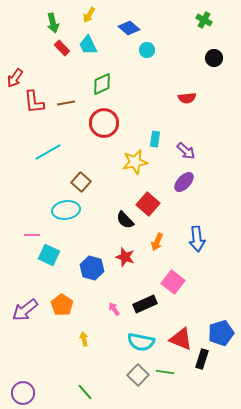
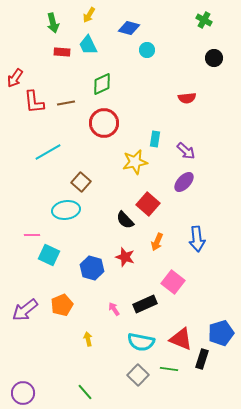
blue diamond at (129, 28): rotated 25 degrees counterclockwise
red rectangle at (62, 48): moved 4 px down; rotated 42 degrees counterclockwise
orange pentagon at (62, 305): rotated 15 degrees clockwise
yellow arrow at (84, 339): moved 4 px right
green line at (165, 372): moved 4 px right, 3 px up
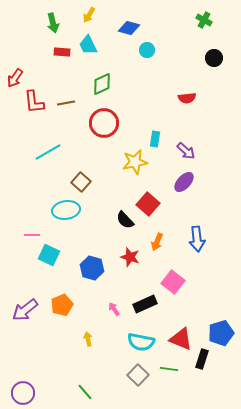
red star at (125, 257): moved 5 px right
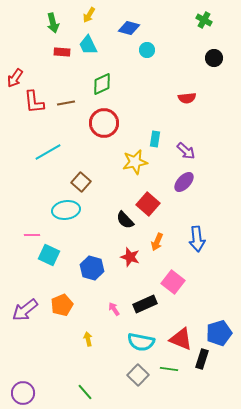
blue pentagon at (221, 333): moved 2 px left
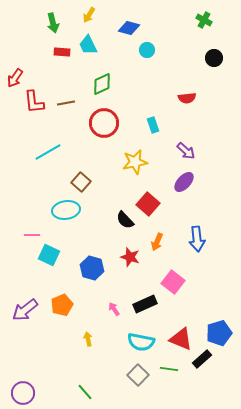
cyan rectangle at (155, 139): moved 2 px left, 14 px up; rotated 28 degrees counterclockwise
black rectangle at (202, 359): rotated 30 degrees clockwise
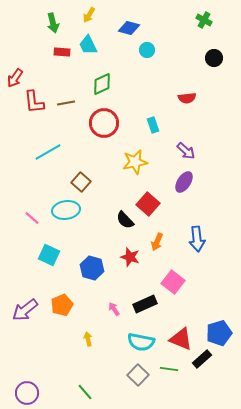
purple ellipse at (184, 182): rotated 10 degrees counterclockwise
pink line at (32, 235): moved 17 px up; rotated 42 degrees clockwise
purple circle at (23, 393): moved 4 px right
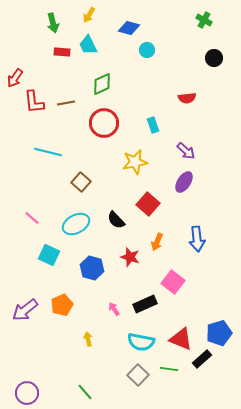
cyan line at (48, 152): rotated 44 degrees clockwise
cyan ellipse at (66, 210): moved 10 px right, 14 px down; rotated 20 degrees counterclockwise
black semicircle at (125, 220): moved 9 px left
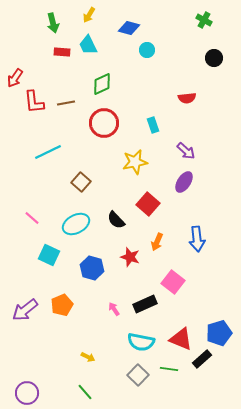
cyan line at (48, 152): rotated 40 degrees counterclockwise
yellow arrow at (88, 339): moved 18 px down; rotated 128 degrees clockwise
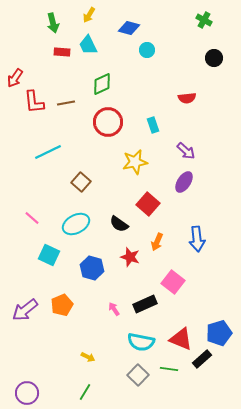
red circle at (104, 123): moved 4 px right, 1 px up
black semicircle at (116, 220): moved 3 px right, 4 px down; rotated 12 degrees counterclockwise
green line at (85, 392): rotated 72 degrees clockwise
